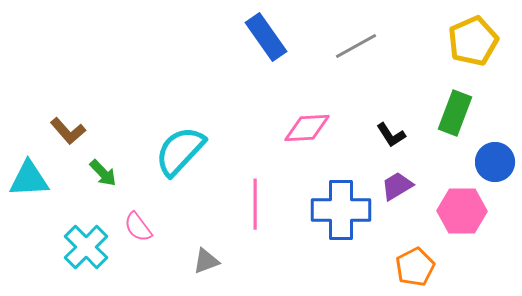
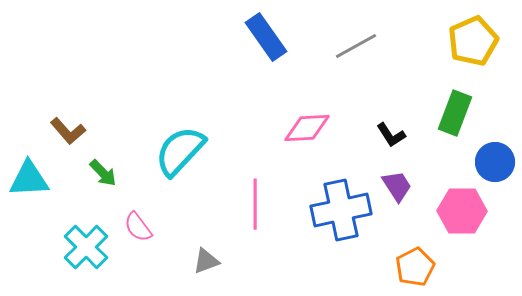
purple trapezoid: rotated 88 degrees clockwise
blue cross: rotated 12 degrees counterclockwise
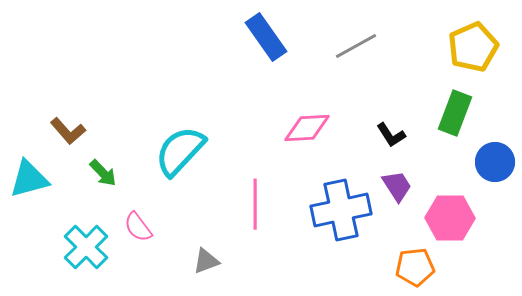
yellow pentagon: moved 6 px down
cyan triangle: rotated 12 degrees counterclockwise
pink hexagon: moved 12 px left, 7 px down
orange pentagon: rotated 21 degrees clockwise
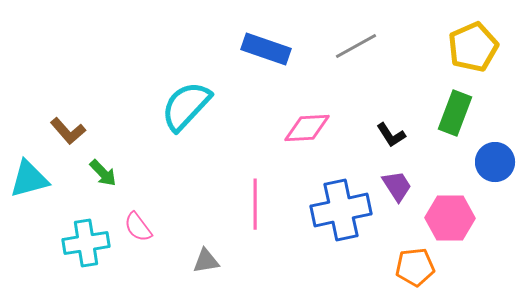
blue rectangle: moved 12 px down; rotated 36 degrees counterclockwise
cyan semicircle: moved 6 px right, 45 px up
cyan cross: moved 4 px up; rotated 36 degrees clockwise
gray triangle: rotated 12 degrees clockwise
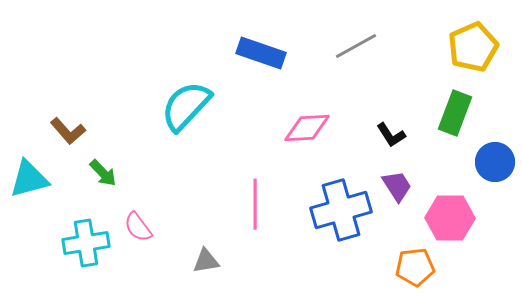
blue rectangle: moved 5 px left, 4 px down
blue cross: rotated 4 degrees counterclockwise
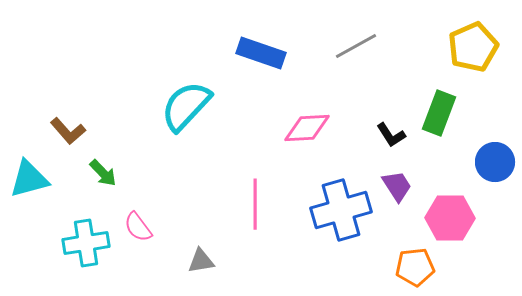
green rectangle: moved 16 px left
gray triangle: moved 5 px left
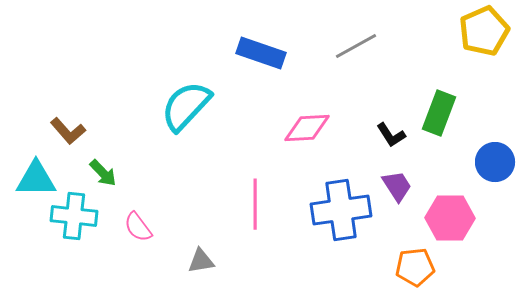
yellow pentagon: moved 11 px right, 16 px up
cyan triangle: moved 7 px right; rotated 15 degrees clockwise
blue cross: rotated 8 degrees clockwise
cyan cross: moved 12 px left, 27 px up; rotated 15 degrees clockwise
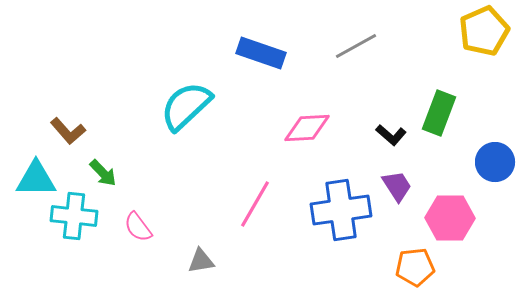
cyan semicircle: rotated 4 degrees clockwise
black L-shape: rotated 16 degrees counterclockwise
pink line: rotated 30 degrees clockwise
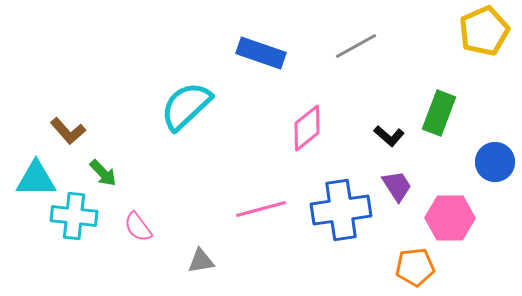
pink diamond: rotated 36 degrees counterclockwise
black L-shape: moved 2 px left, 1 px down
pink line: moved 6 px right, 5 px down; rotated 45 degrees clockwise
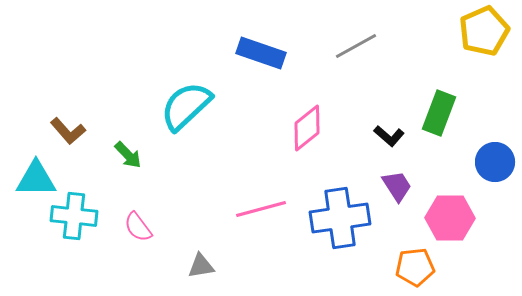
green arrow: moved 25 px right, 18 px up
blue cross: moved 1 px left, 8 px down
gray triangle: moved 5 px down
